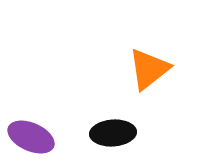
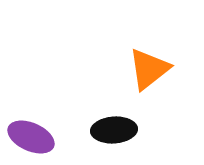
black ellipse: moved 1 px right, 3 px up
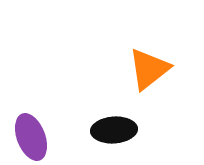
purple ellipse: rotated 45 degrees clockwise
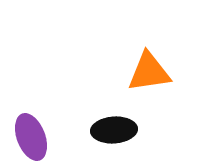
orange triangle: moved 3 px down; rotated 30 degrees clockwise
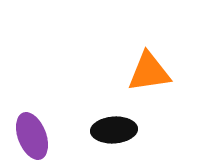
purple ellipse: moved 1 px right, 1 px up
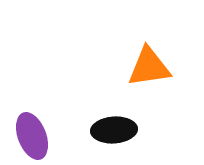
orange triangle: moved 5 px up
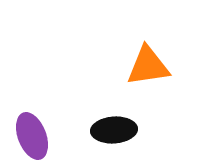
orange triangle: moved 1 px left, 1 px up
